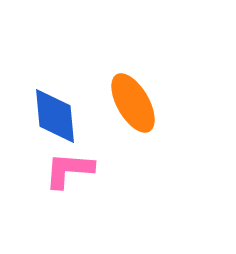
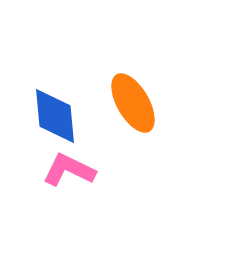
pink L-shape: rotated 22 degrees clockwise
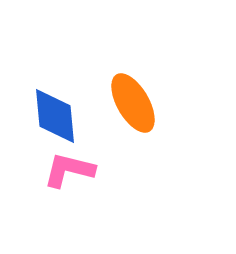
pink L-shape: rotated 12 degrees counterclockwise
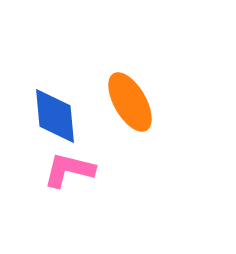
orange ellipse: moved 3 px left, 1 px up
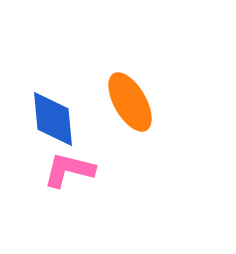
blue diamond: moved 2 px left, 3 px down
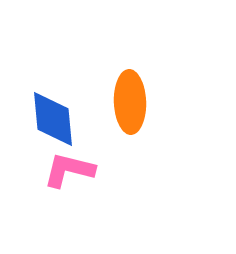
orange ellipse: rotated 28 degrees clockwise
